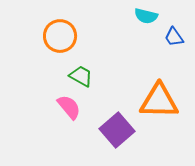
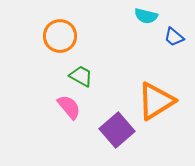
blue trapezoid: rotated 15 degrees counterclockwise
orange triangle: moved 3 px left; rotated 33 degrees counterclockwise
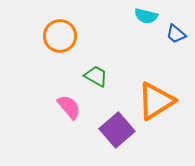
blue trapezoid: moved 2 px right, 3 px up
green trapezoid: moved 15 px right
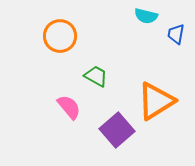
blue trapezoid: rotated 60 degrees clockwise
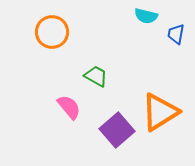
orange circle: moved 8 px left, 4 px up
orange triangle: moved 4 px right, 11 px down
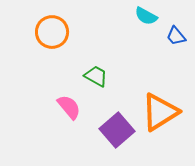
cyan semicircle: rotated 15 degrees clockwise
blue trapezoid: moved 2 px down; rotated 50 degrees counterclockwise
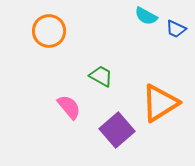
orange circle: moved 3 px left, 1 px up
blue trapezoid: moved 7 px up; rotated 25 degrees counterclockwise
green trapezoid: moved 5 px right
orange triangle: moved 9 px up
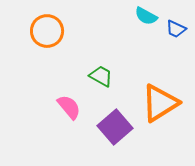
orange circle: moved 2 px left
purple square: moved 2 px left, 3 px up
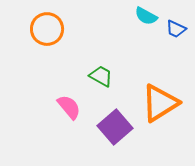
orange circle: moved 2 px up
